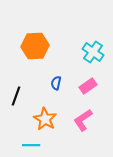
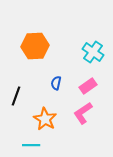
pink L-shape: moved 7 px up
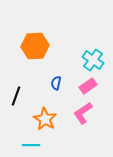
cyan cross: moved 8 px down
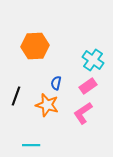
orange star: moved 2 px right, 14 px up; rotated 15 degrees counterclockwise
